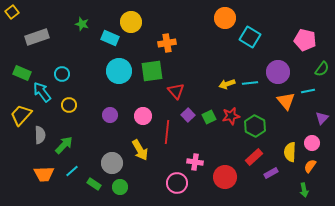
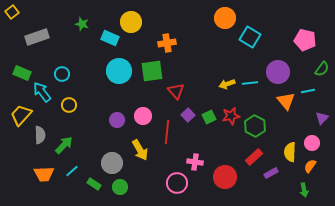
purple circle at (110, 115): moved 7 px right, 5 px down
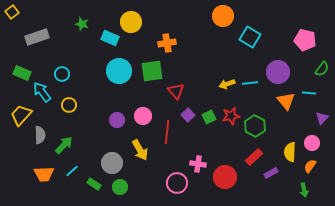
orange circle at (225, 18): moved 2 px left, 2 px up
cyan line at (308, 91): moved 1 px right, 2 px down; rotated 16 degrees clockwise
pink cross at (195, 162): moved 3 px right, 2 px down
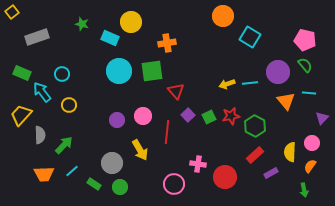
green semicircle at (322, 69): moved 17 px left, 4 px up; rotated 77 degrees counterclockwise
red rectangle at (254, 157): moved 1 px right, 2 px up
pink circle at (177, 183): moved 3 px left, 1 px down
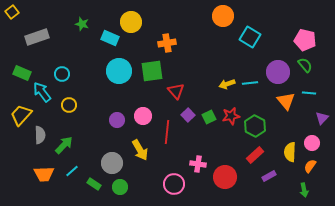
purple rectangle at (271, 173): moved 2 px left, 3 px down
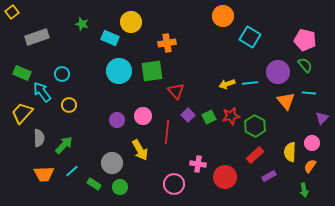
yellow trapezoid at (21, 115): moved 1 px right, 2 px up
gray semicircle at (40, 135): moved 1 px left, 3 px down
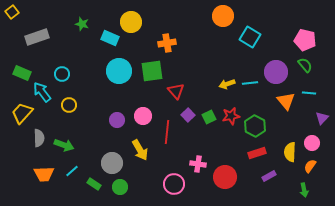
purple circle at (278, 72): moved 2 px left
green arrow at (64, 145): rotated 66 degrees clockwise
red rectangle at (255, 155): moved 2 px right, 2 px up; rotated 24 degrees clockwise
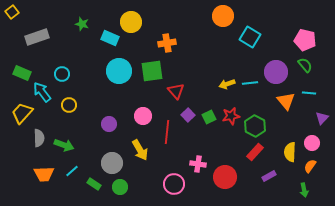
purple circle at (117, 120): moved 8 px left, 4 px down
red rectangle at (257, 153): moved 2 px left, 1 px up; rotated 30 degrees counterclockwise
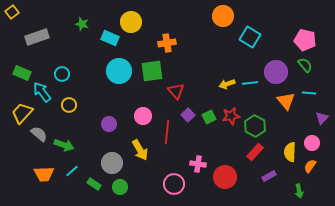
gray semicircle at (39, 138): moved 4 px up; rotated 48 degrees counterclockwise
green arrow at (304, 190): moved 5 px left, 1 px down
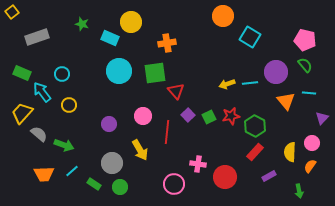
green square at (152, 71): moved 3 px right, 2 px down
